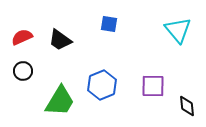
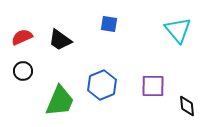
green trapezoid: rotated 8 degrees counterclockwise
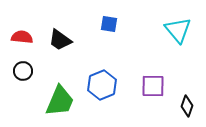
red semicircle: rotated 30 degrees clockwise
black diamond: rotated 25 degrees clockwise
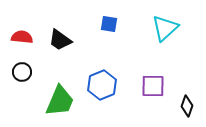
cyan triangle: moved 13 px left, 2 px up; rotated 28 degrees clockwise
black circle: moved 1 px left, 1 px down
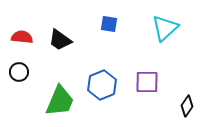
black circle: moved 3 px left
purple square: moved 6 px left, 4 px up
black diamond: rotated 15 degrees clockwise
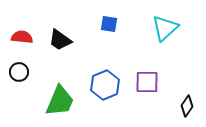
blue hexagon: moved 3 px right
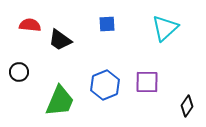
blue square: moved 2 px left; rotated 12 degrees counterclockwise
red semicircle: moved 8 px right, 12 px up
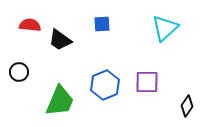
blue square: moved 5 px left
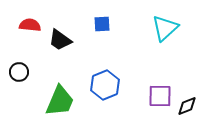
purple square: moved 13 px right, 14 px down
black diamond: rotated 35 degrees clockwise
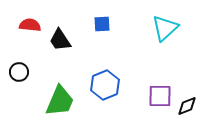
black trapezoid: rotated 20 degrees clockwise
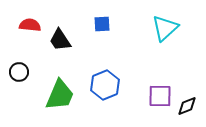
green trapezoid: moved 6 px up
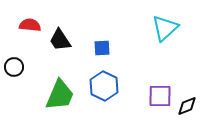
blue square: moved 24 px down
black circle: moved 5 px left, 5 px up
blue hexagon: moved 1 px left, 1 px down; rotated 12 degrees counterclockwise
